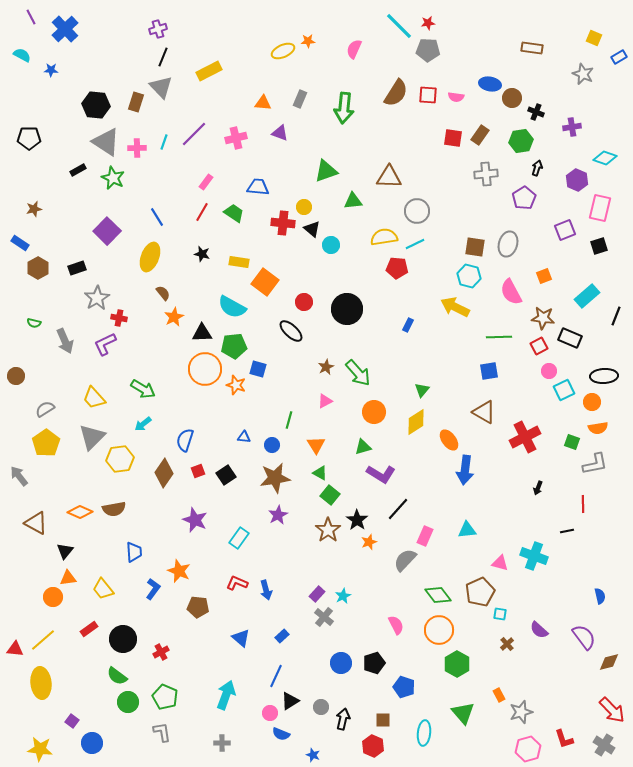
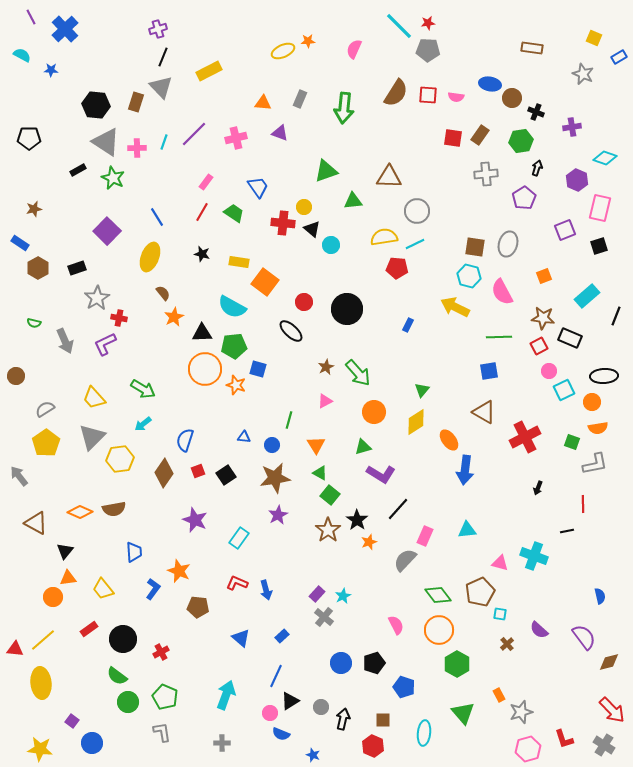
blue trapezoid at (258, 187): rotated 50 degrees clockwise
pink semicircle at (511, 292): moved 9 px left
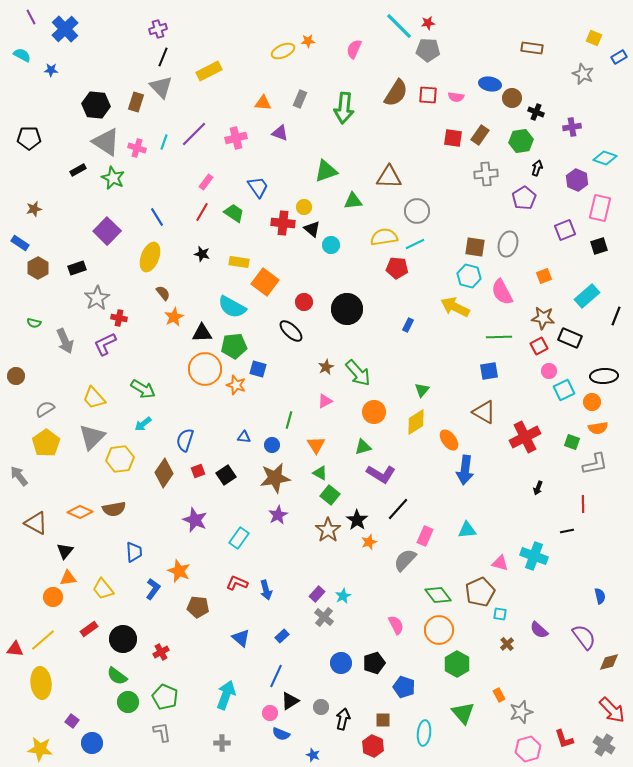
pink cross at (137, 148): rotated 18 degrees clockwise
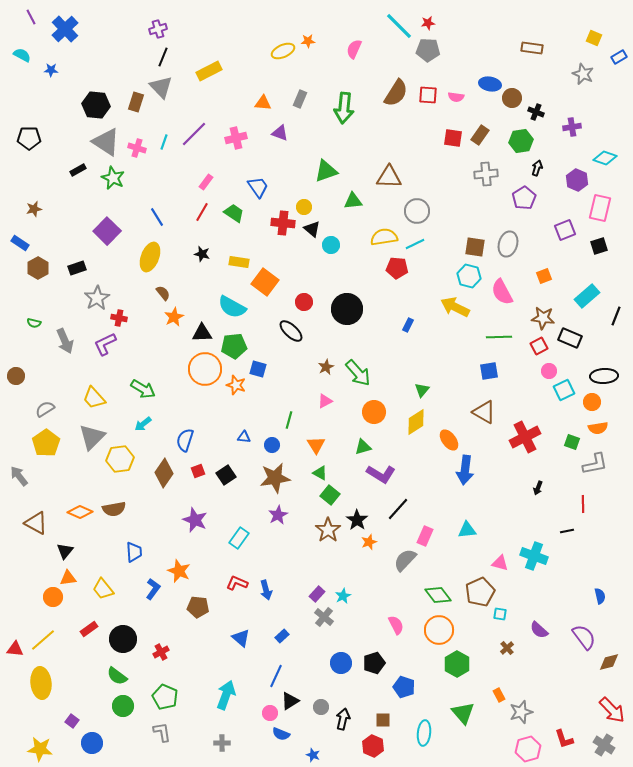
brown cross at (507, 644): moved 4 px down
green circle at (128, 702): moved 5 px left, 4 px down
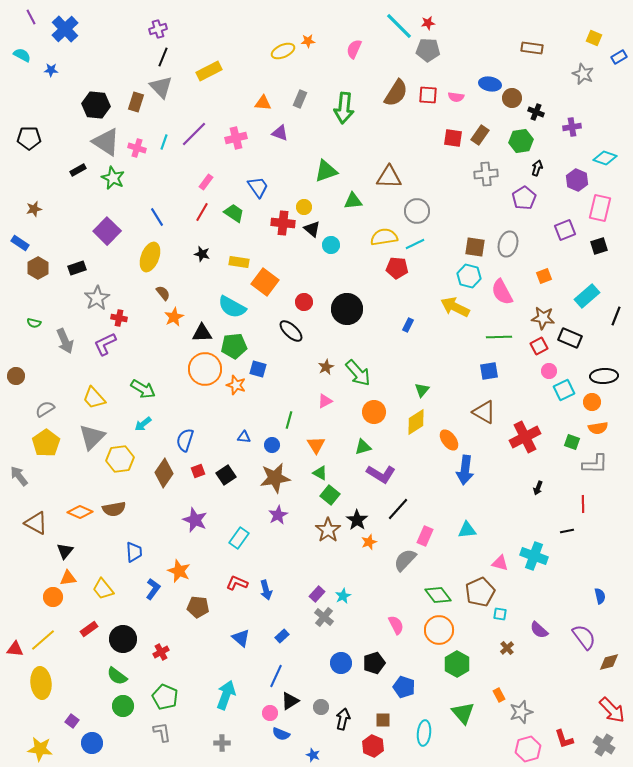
gray L-shape at (595, 464): rotated 12 degrees clockwise
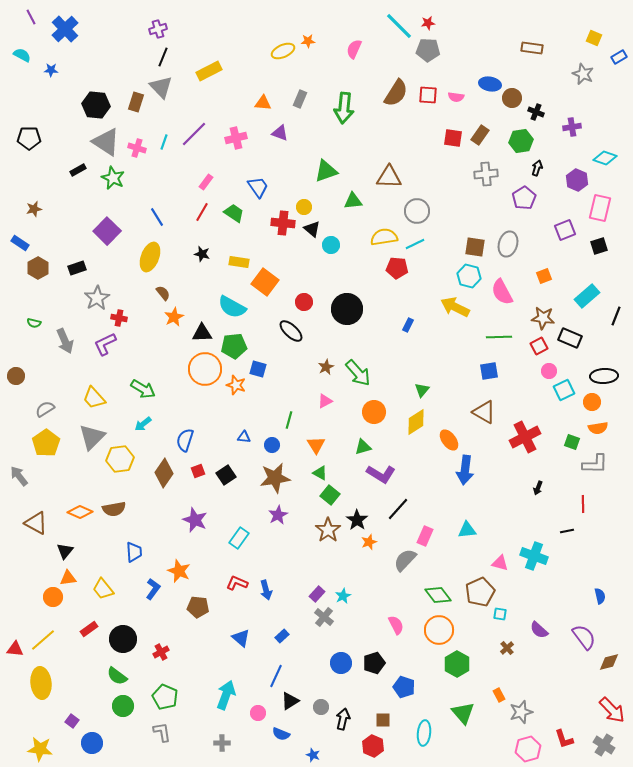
pink circle at (270, 713): moved 12 px left
